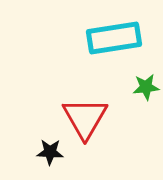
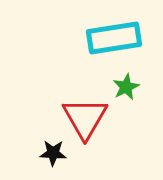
green star: moved 20 px left; rotated 20 degrees counterclockwise
black star: moved 3 px right, 1 px down
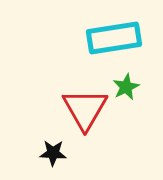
red triangle: moved 9 px up
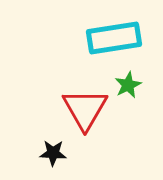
green star: moved 2 px right, 2 px up
